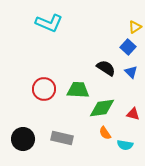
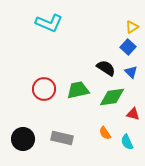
yellow triangle: moved 3 px left
green trapezoid: rotated 15 degrees counterclockwise
green diamond: moved 10 px right, 11 px up
cyan semicircle: moved 2 px right, 3 px up; rotated 56 degrees clockwise
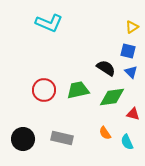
blue square: moved 4 px down; rotated 28 degrees counterclockwise
red circle: moved 1 px down
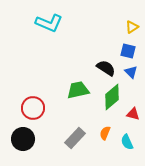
red circle: moved 11 px left, 18 px down
green diamond: rotated 32 degrees counterclockwise
orange semicircle: rotated 56 degrees clockwise
gray rectangle: moved 13 px right; rotated 60 degrees counterclockwise
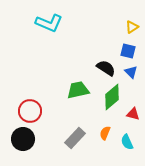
red circle: moved 3 px left, 3 px down
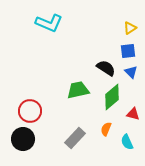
yellow triangle: moved 2 px left, 1 px down
blue square: rotated 21 degrees counterclockwise
orange semicircle: moved 1 px right, 4 px up
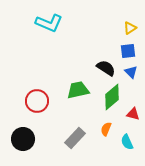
red circle: moved 7 px right, 10 px up
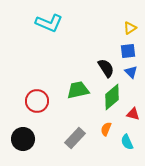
black semicircle: rotated 24 degrees clockwise
